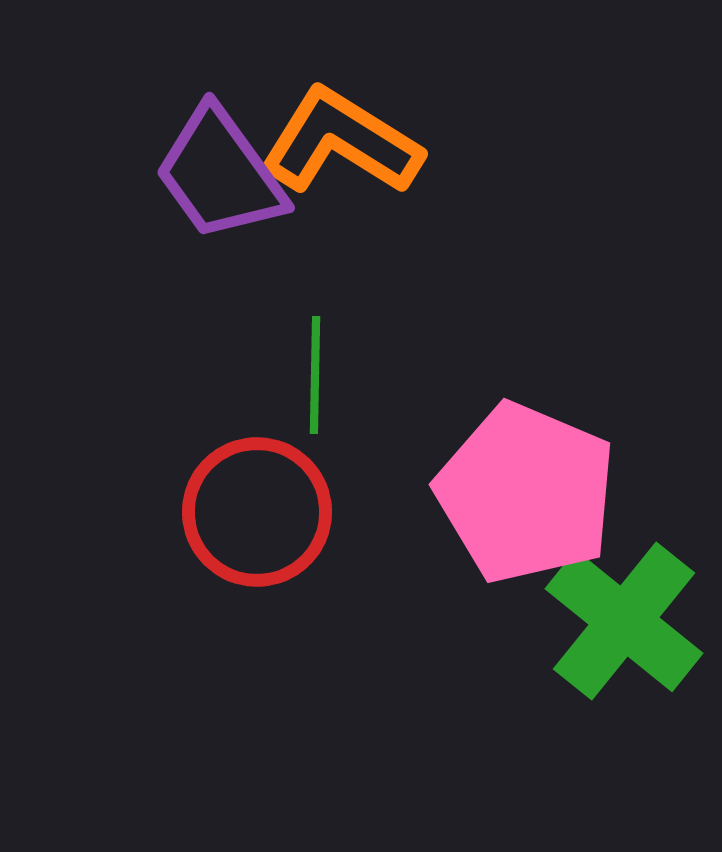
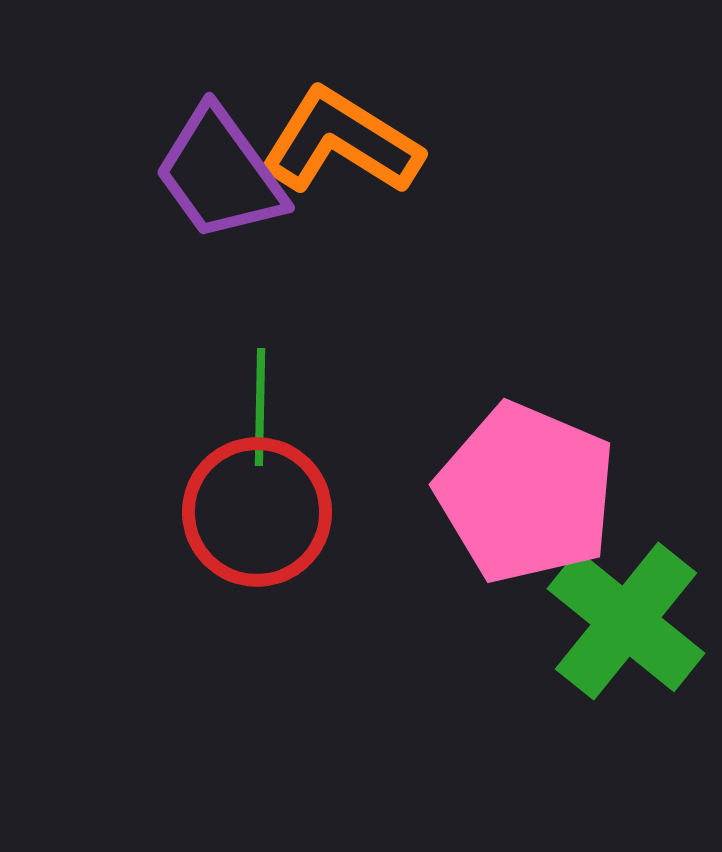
green line: moved 55 px left, 32 px down
green cross: moved 2 px right
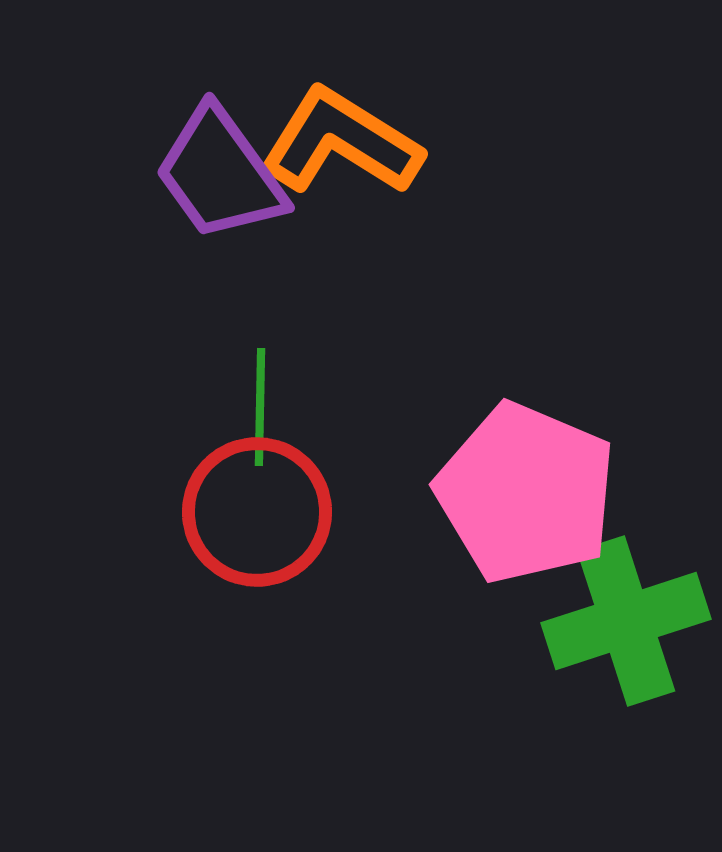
green cross: rotated 33 degrees clockwise
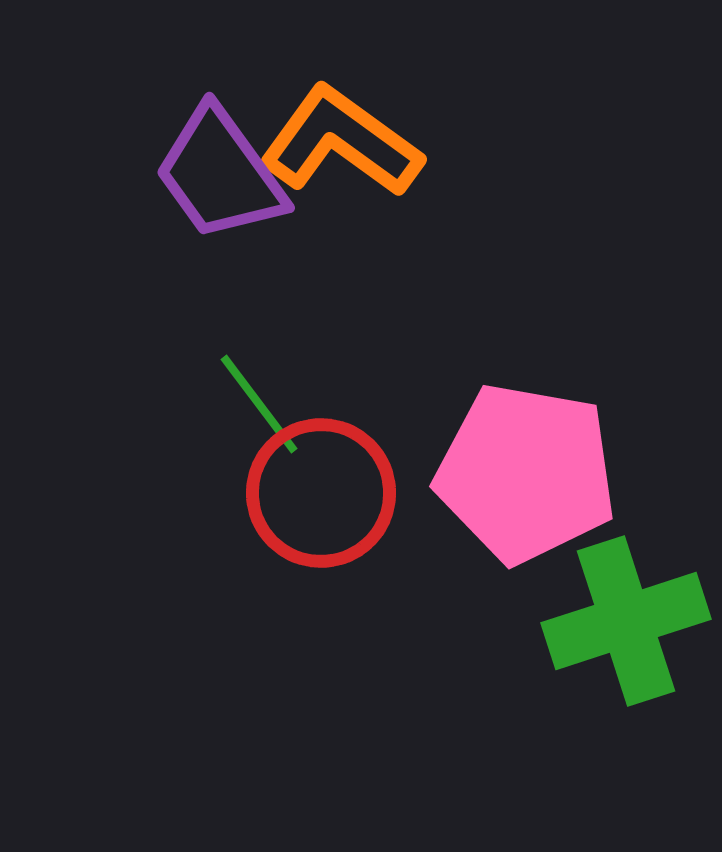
orange L-shape: rotated 4 degrees clockwise
green line: moved 1 px left, 3 px up; rotated 38 degrees counterclockwise
pink pentagon: moved 20 px up; rotated 13 degrees counterclockwise
red circle: moved 64 px right, 19 px up
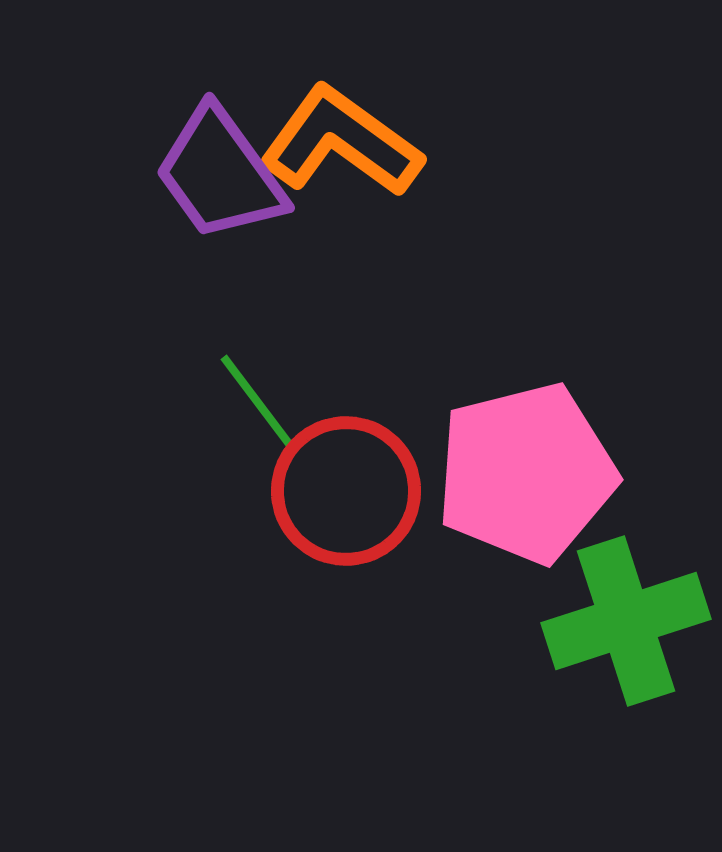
pink pentagon: rotated 24 degrees counterclockwise
red circle: moved 25 px right, 2 px up
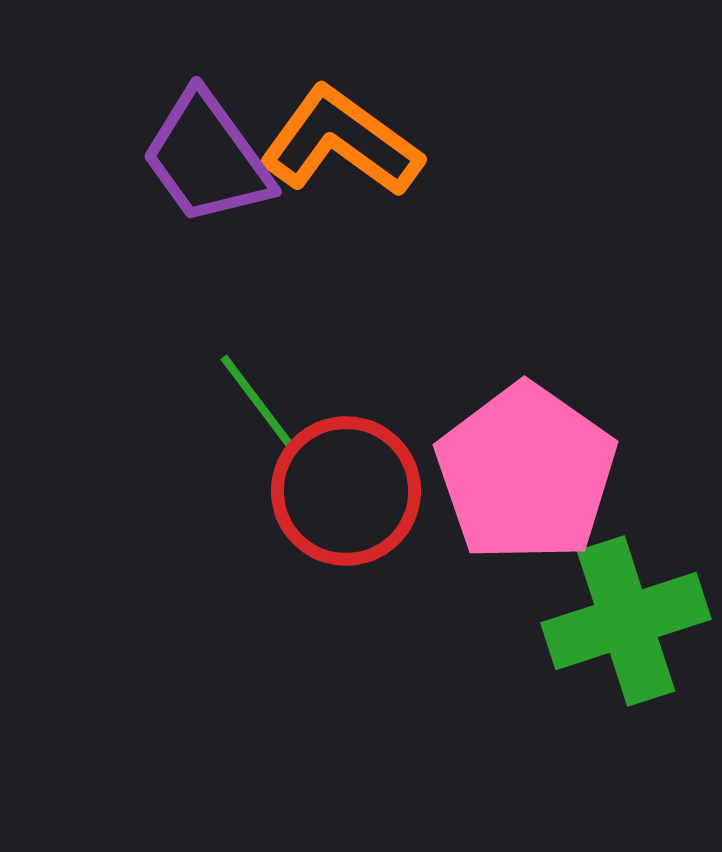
purple trapezoid: moved 13 px left, 16 px up
pink pentagon: rotated 23 degrees counterclockwise
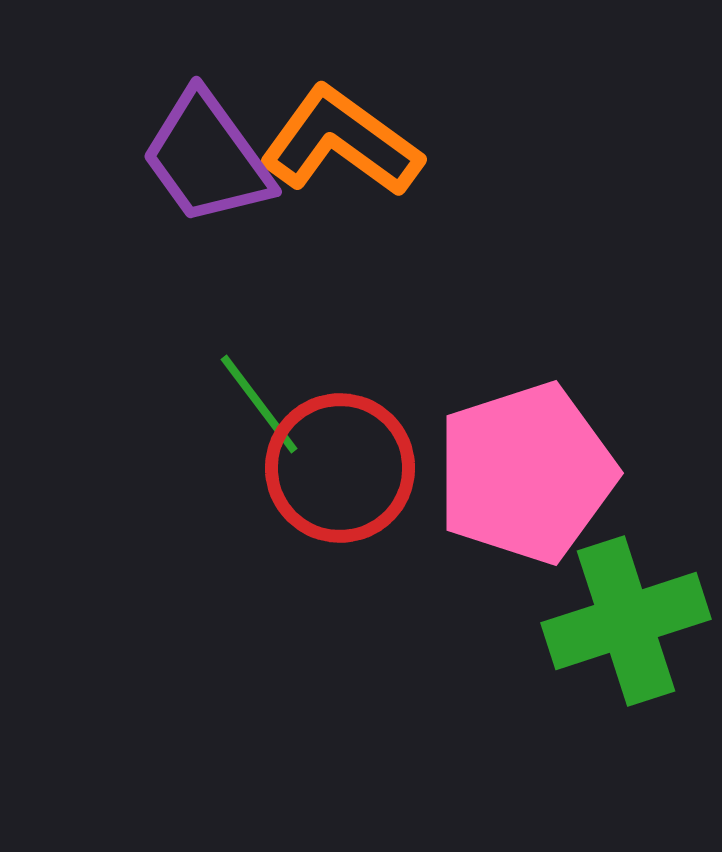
pink pentagon: rotated 19 degrees clockwise
red circle: moved 6 px left, 23 px up
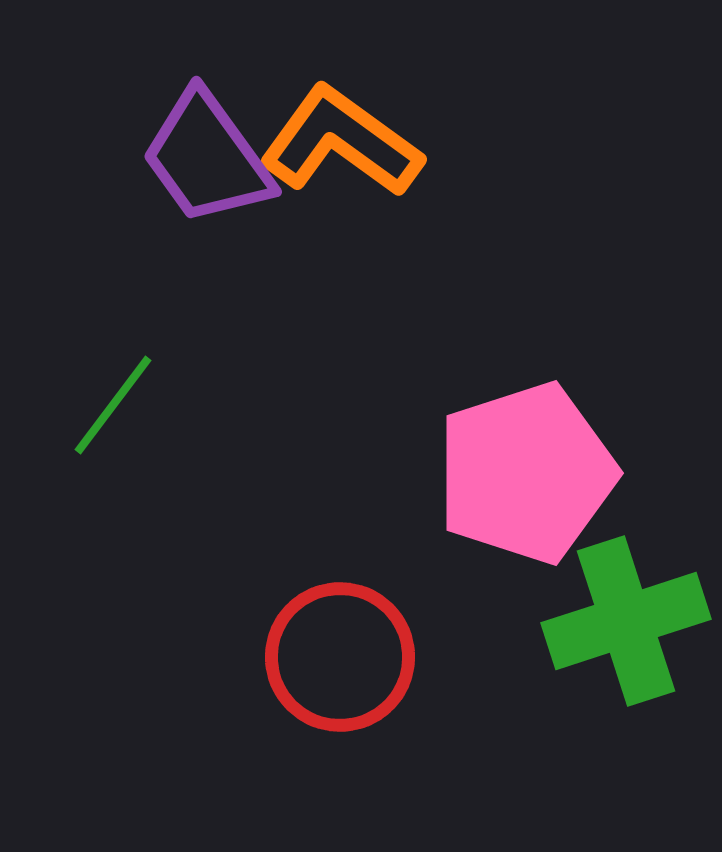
green line: moved 146 px left, 1 px down; rotated 74 degrees clockwise
red circle: moved 189 px down
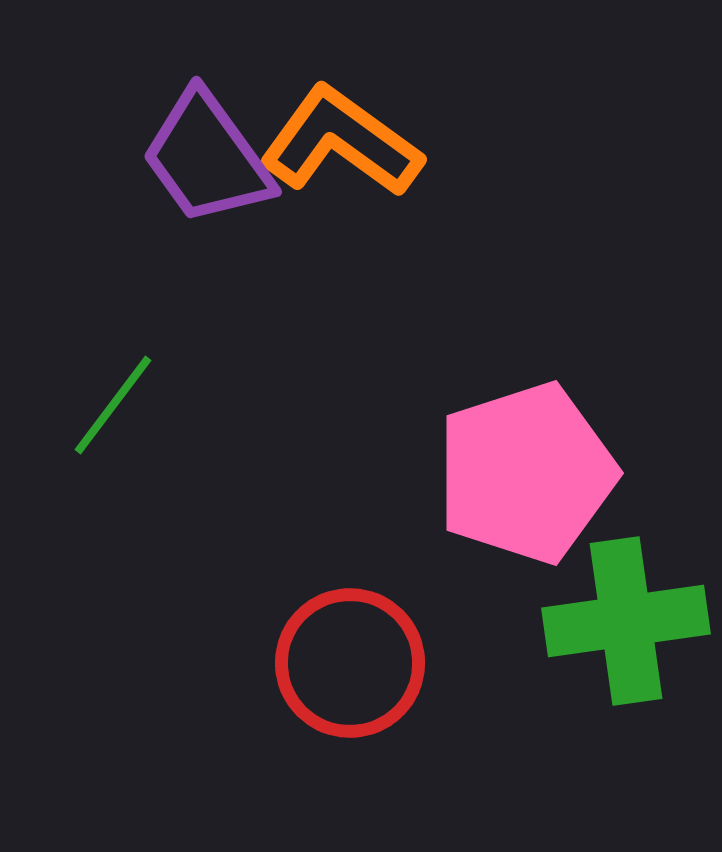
green cross: rotated 10 degrees clockwise
red circle: moved 10 px right, 6 px down
